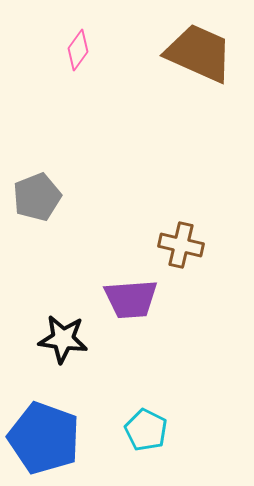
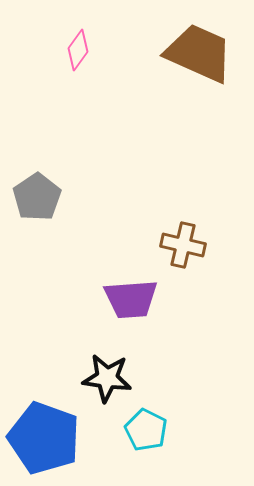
gray pentagon: rotated 12 degrees counterclockwise
brown cross: moved 2 px right
black star: moved 44 px right, 39 px down
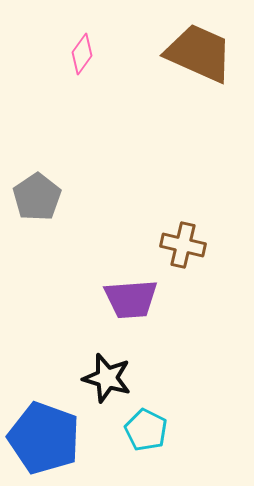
pink diamond: moved 4 px right, 4 px down
black star: rotated 9 degrees clockwise
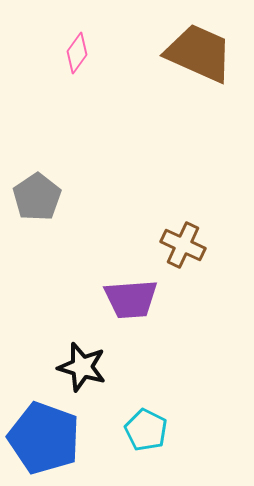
pink diamond: moved 5 px left, 1 px up
brown cross: rotated 12 degrees clockwise
black star: moved 25 px left, 11 px up
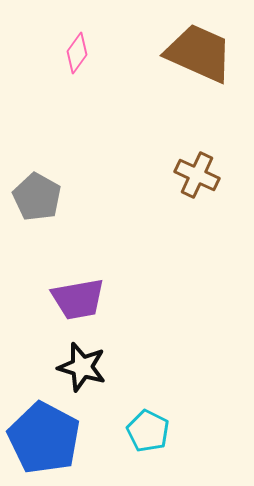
gray pentagon: rotated 9 degrees counterclockwise
brown cross: moved 14 px right, 70 px up
purple trapezoid: moved 53 px left; rotated 6 degrees counterclockwise
cyan pentagon: moved 2 px right, 1 px down
blue pentagon: rotated 8 degrees clockwise
